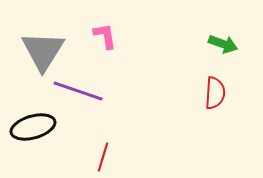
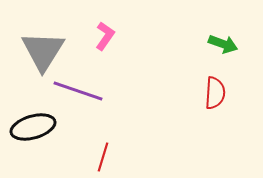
pink L-shape: rotated 44 degrees clockwise
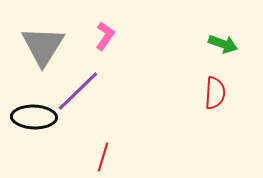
gray triangle: moved 5 px up
purple line: rotated 63 degrees counterclockwise
black ellipse: moved 1 px right, 10 px up; rotated 18 degrees clockwise
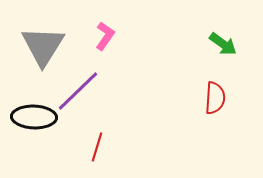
green arrow: rotated 16 degrees clockwise
red semicircle: moved 5 px down
red line: moved 6 px left, 10 px up
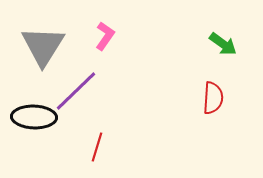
purple line: moved 2 px left
red semicircle: moved 2 px left
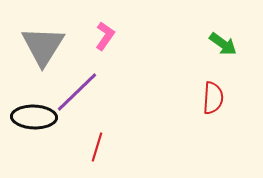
purple line: moved 1 px right, 1 px down
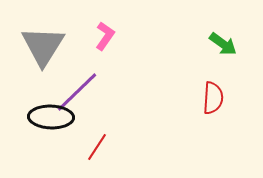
black ellipse: moved 17 px right
red line: rotated 16 degrees clockwise
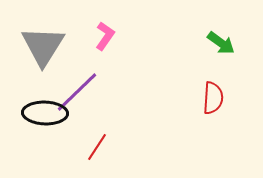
green arrow: moved 2 px left, 1 px up
black ellipse: moved 6 px left, 4 px up
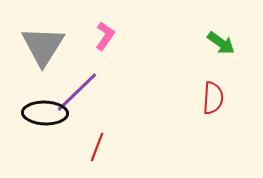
red line: rotated 12 degrees counterclockwise
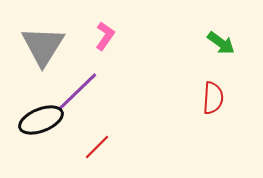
black ellipse: moved 4 px left, 7 px down; rotated 24 degrees counterclockwise
red line: rotated 24 degrees clockwise
